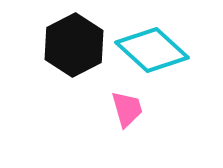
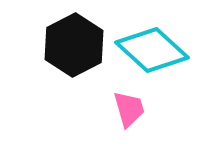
pink trapezoid: moved 2 px right
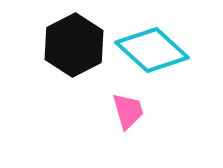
pink trapezoid: moved 1 px left, 2 px down
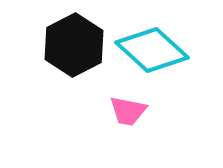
pink trapezoid: rotated 117 degrees clockwise
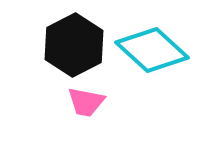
pink trapezoid: moved 42 px left, 9 px up
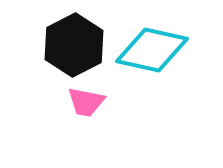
cyan diamond: rotated 30 degrees counterclockwise
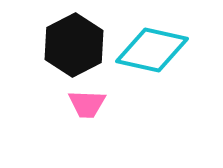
pink trapezoid: moved 1 px right, 2 px down; rotated 9 degrees counterclockwise
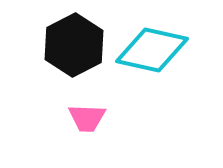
pink trapezoid: moved 14 px down
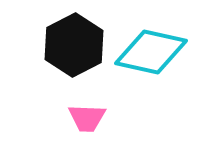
cyan diamond: moved 1 px left, 2 px down
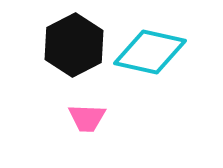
cyan diamond: moved 1 px left
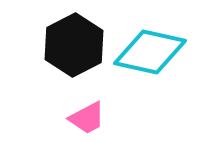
pink trapezoid: rotated 30 degrees counterclockwise
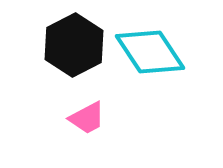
cyan diamond: rotated 44 degrees clockwise
